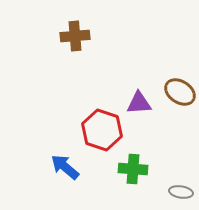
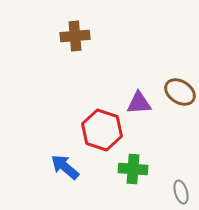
gray ellipse: rotated 65 degrees clockwise
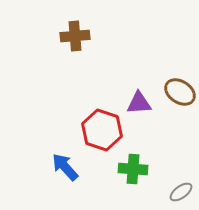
blue arrow: rotated 8 degrees clockwise
gray ellipse: rotated 70 degrees clockwise
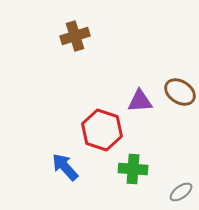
brown cross: rotated 12 degrees counterclockwise
purple triangle: moved 1 px right, 2 px up
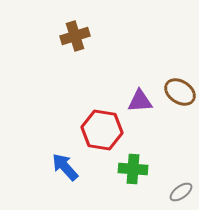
red hexagon: rotated 9 degrees counterclockwise
